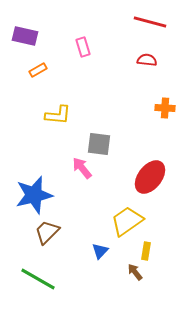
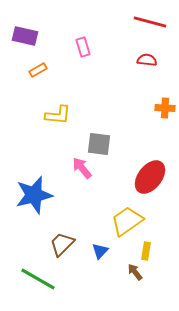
brown trapezoid: moved 15 px right, 12 px down
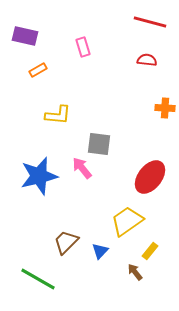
blue star: moved 5 px right, 19 px up
brown trapezoid: moved 4 px right, 2 px up
yellow rectangle: moved 4 px right; rotated 30 degrees clockwise
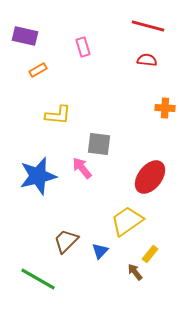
red line: moved 2 px left, 4 px down
blue star: moved 1 px left
brown trapezoid: moved 1 px up
yellow rectangle: moved 3 px down
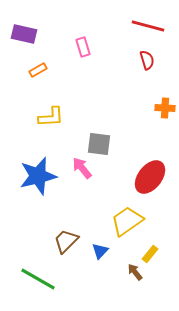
purple rectangle: moved 1 px left, 2 px up
red semicircle: rotated 66 degrees clockwise
yellow L-shape: moved 7 px left, 2 px down; rotated 8 degrees counterclockwise
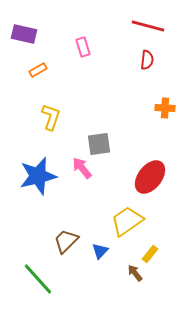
red semicircle: rotated 24 degrees clockwise
yellow L-shape: rotated 68 degrees counterclockwise
gray square: rotated 15 degrees counterclockwise
brown arrow: moved 1 px down
green line: rotated 18 degrees clockwise
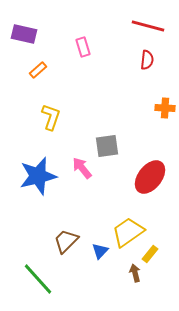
orange rectangle: rotated 12 degrees counterclockwise
gray square: moved 8 px right, 2 px down
yellow trapezoid: moved 1 px right, 11 px down
brown arrow: rotated 24 degrees clockwise
